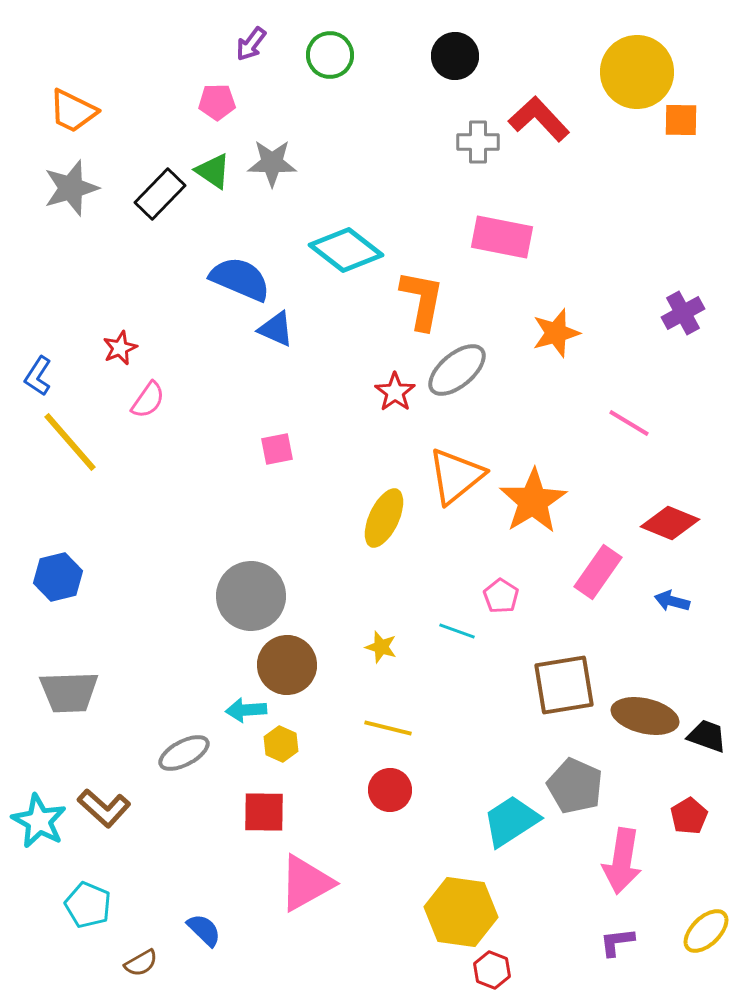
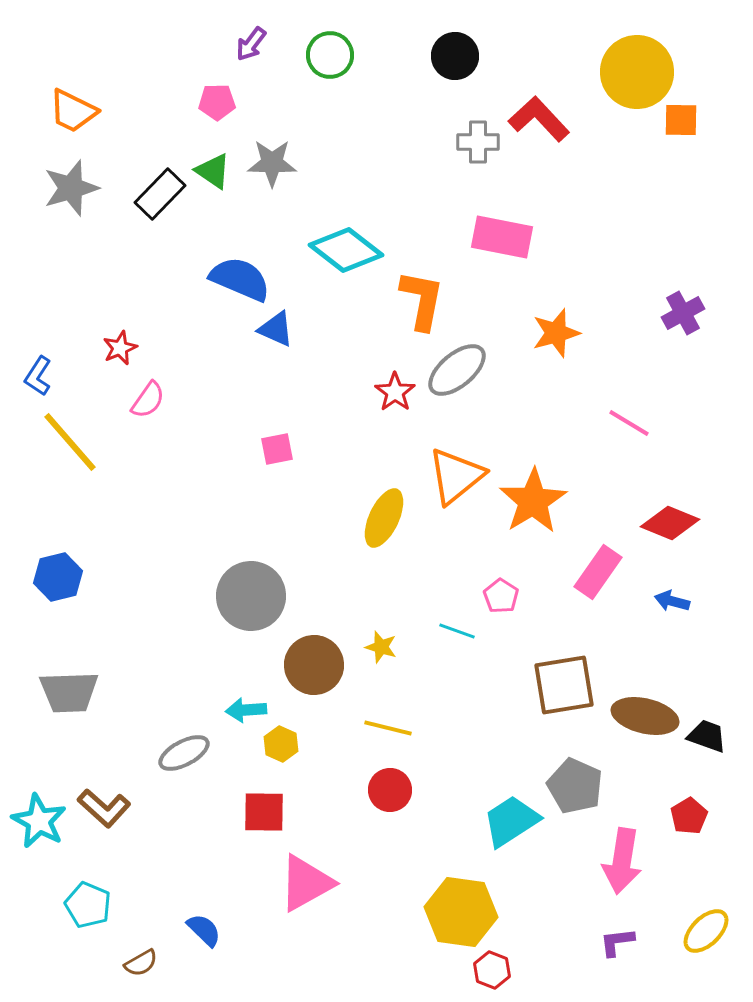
brown circle at (287, 665): moved 27 px right
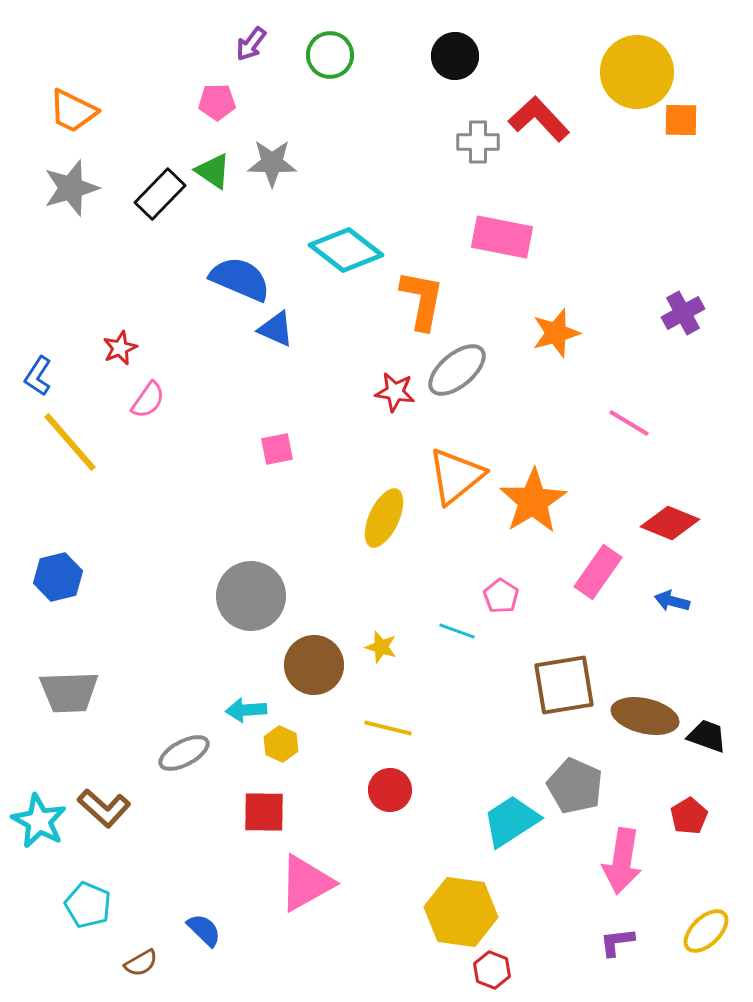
red star at (395, 392): rotated 27 degrees counterclockwise
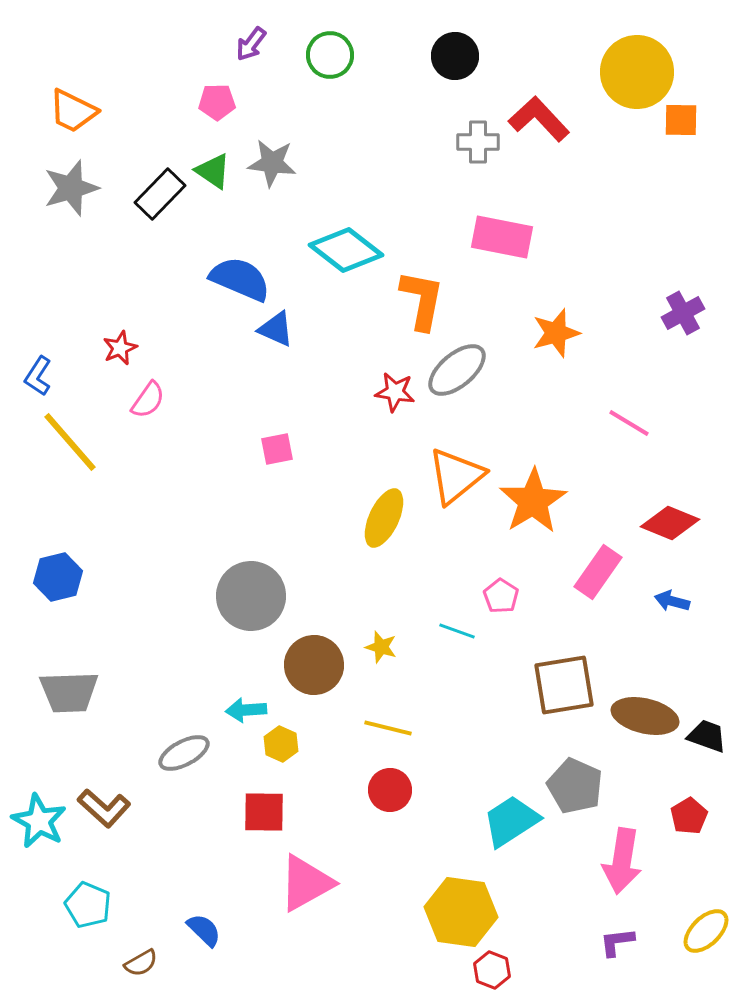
gray star at (272, 163): rotated 6 degrees clockwise
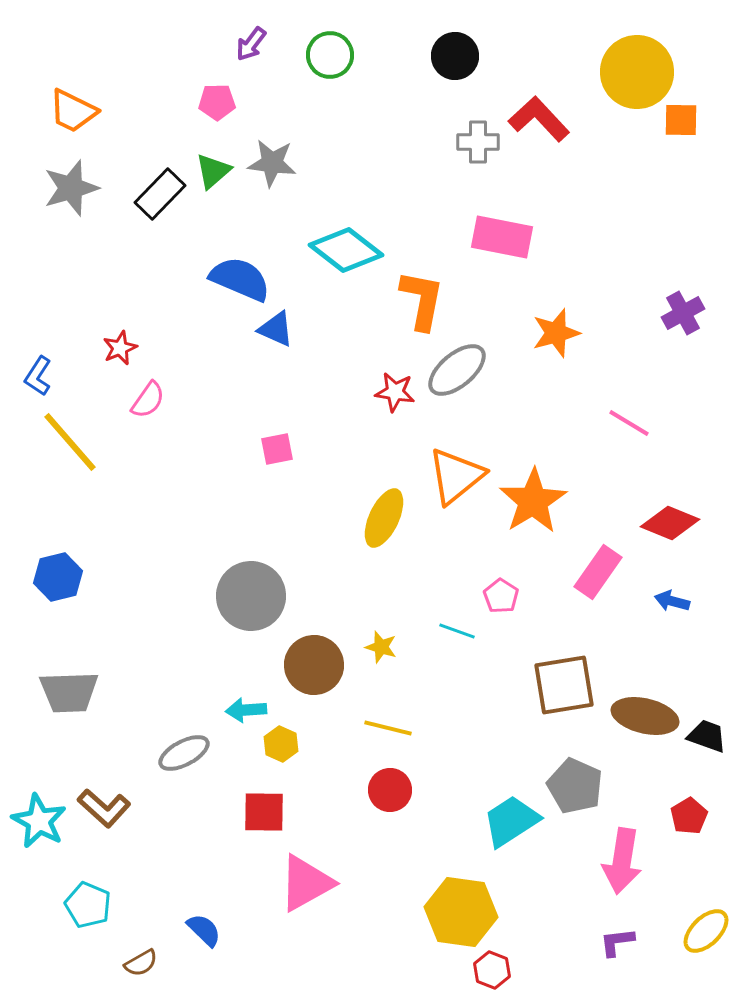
green triangle at (213, 171): rotated 45 degrees clockwise
